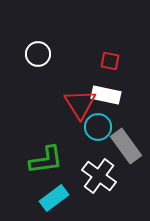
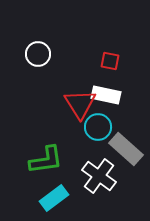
gray rectangle: moved 3 px down; rotated 12 degrees counterclockwise
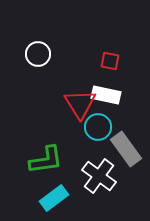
gray rectangle: rotated 12 degrees clockwise
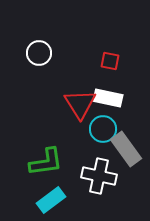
white circle: moved 1 px right, 1 px up
white rectangle: moved 2 px right, 3 px down
cyan circle: moved 5 px right, 2 px down
green L-shape: moved 2 px down
white cross: rotated 24 degrees counterclockwise
cyan rectangle: moved 3 px left, 2 px down
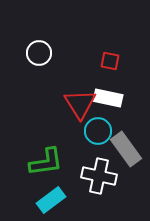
cyan circle: moved 5 px left, 2 px down
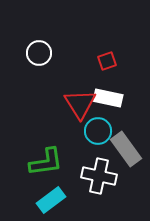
red square: moved 3 px left; rotated 30 degrees counterclockwise
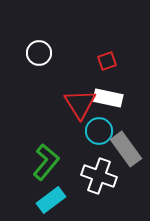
cyan circle: moved 1 px right
green L-shape: rotated 42 degrees counterclockwise
white cross: rotated 8 degrees clockwise
